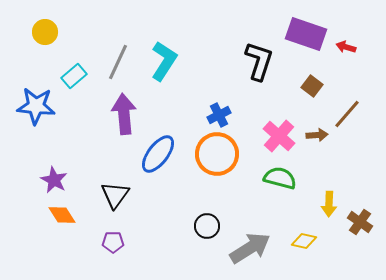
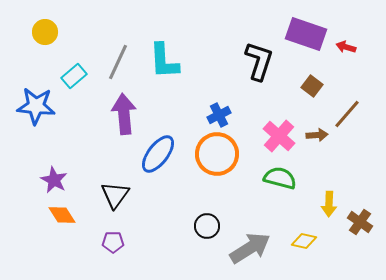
cyan L-shape: rotated 144 degrees clockwise
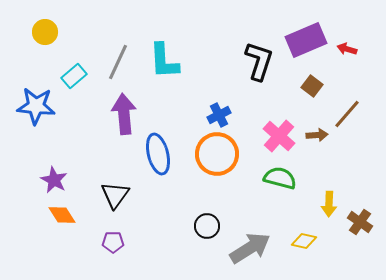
purple rectangle: moved 6 px down; rotated 42 degrees counterclockwise
red arrow: moved 1 px right, 2 px down
blue ellipse: rotated 51 degrees counterclockwise
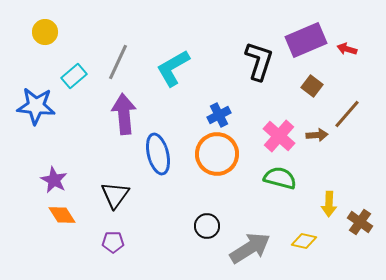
cyan L-shape: moved 9 px right, 7 px down; rotated 63 degrees clockwise
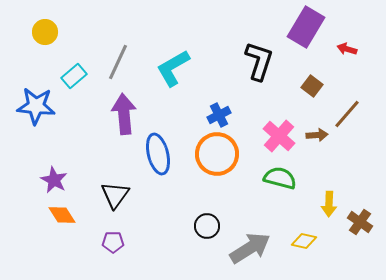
purple rectangle: moved 13 px up; rotated 36 degrees counterclockwise
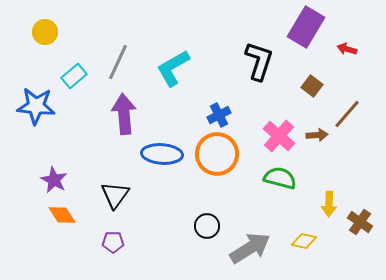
blue ellipse: moved 4 px right; rotated 72 degrees counterclockwise
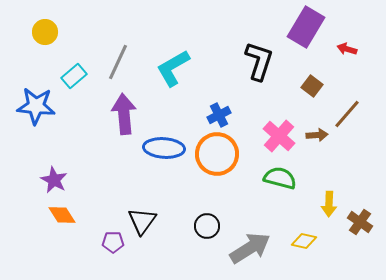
blue ellipse: moved 2 px right, 6 px up
black triangle: moved 27 px right, 26 px down
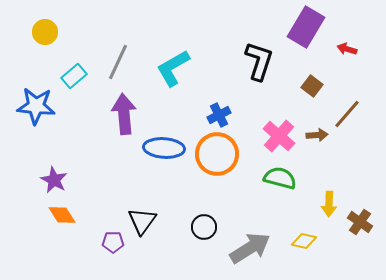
black circle: moved 3 px left, 1 px down
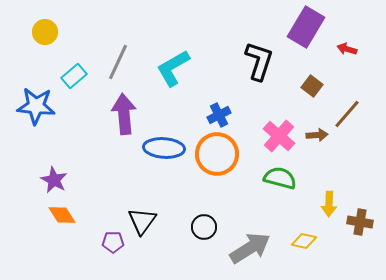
brown cross: rotated 25 degrees counterclockwise
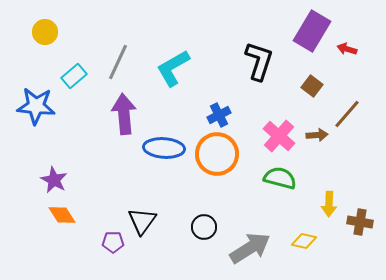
purple rectangle: moved 6 px right, 4 px down
